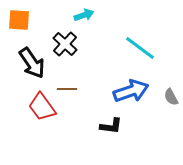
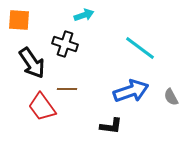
black cross: rotated 25 degrees counterclockwise
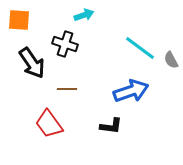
gray semicircle: moved 37 px up
red trapezoid: moved 7 px right, 17 px down
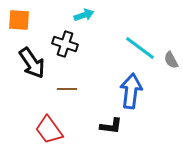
blue arrow: rotated 64 degrees counterclockwise
red trapezoid: moved 6 px down
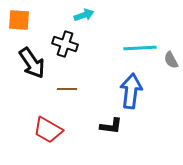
cyan line: rotated 40 degrees counterclockwise
red trapezoid: moved 1 px left; rotated 24 degrees counterclockwise
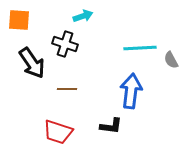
cyan arrow: moved 1 px left, 1 px down
red trapezoid: moved 10 px right, 2 px down; rotated 12 degrees counterclockwise
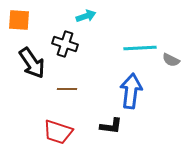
cyan arrow: moved 3 px right
gray semicircle: rotated 36 degrees counterclockwise
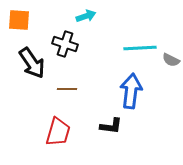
red trapezoid: rotated 92 degrees counterclockwise
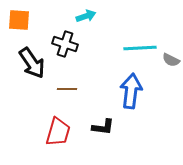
black L-shape: moved 8 px left, 1 px down
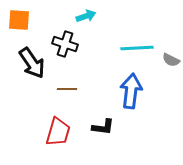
cyan line: moved 3 px left
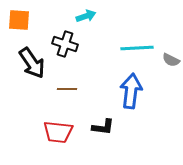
red trapezoid: rotated 80 degrees clockwise
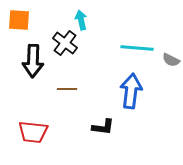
cyan arrow: moved 5 px left, 4 px down; rotated 84 degrees counterclockwise
black cross: moved 1 px up; rotated 20 degrees clockwise
cyan line: rotated 8 degrees clockwise
black arrow: moved 1 px right, 2 px up; rotated 36 degrees clockwise
red trapezoid: moved 25 px left
